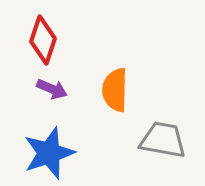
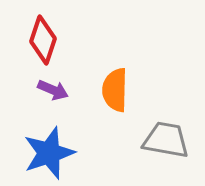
purple arrow: moved 1 px right, 1 px down
gray trapezoid: moved 3 px right
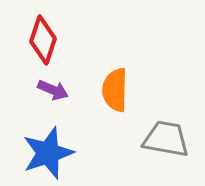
gray trapezoid: moved 1 px up
blue star: moved 1 px left
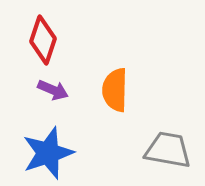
gray trapezoid: moved 2 px right, 11 px down
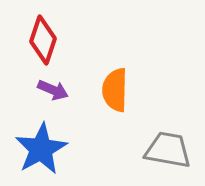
blue star: moved 7 px left, 4 px up; rotated 10 degrees counterclockwise
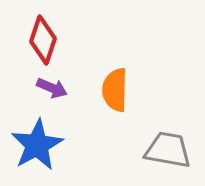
purple arrow: moved 1 px left, 2 px up
blue star: moved 4 px left, 4 px up
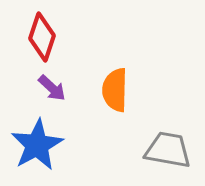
red diamond: moved 1 px left, 3 px up
purple arrow: rotated 20 degrees clockwise
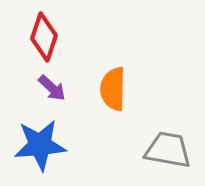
red diamond: moved 2 px right
orange semicircle: moved 2 px left, 1 px up
blue star: moved 3 px right; rotated 24 degrees clockwise
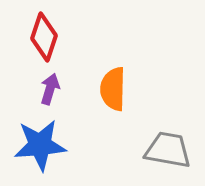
purple arrow: moved 2 px left, 1 px down; rotated 116 degrees counterclockwise
